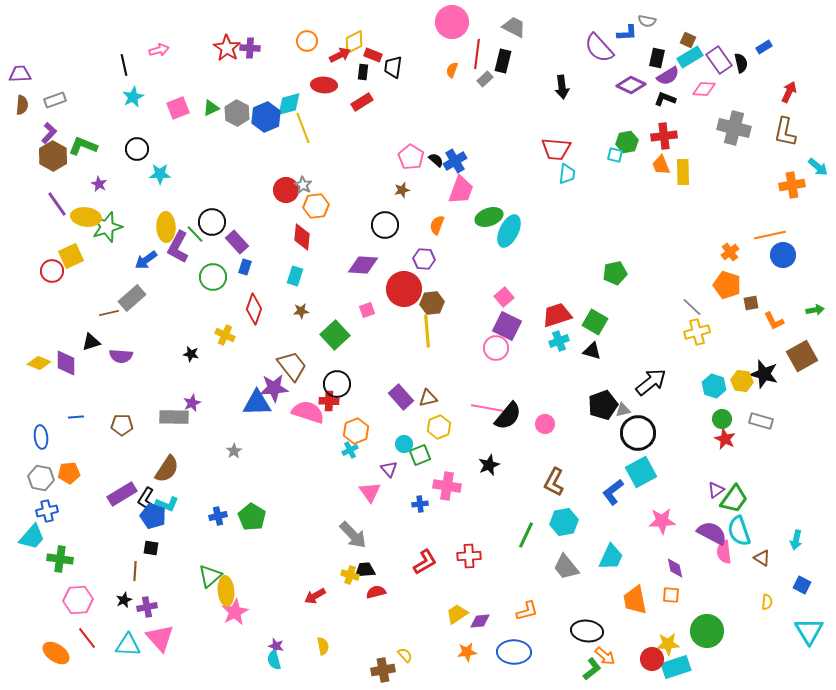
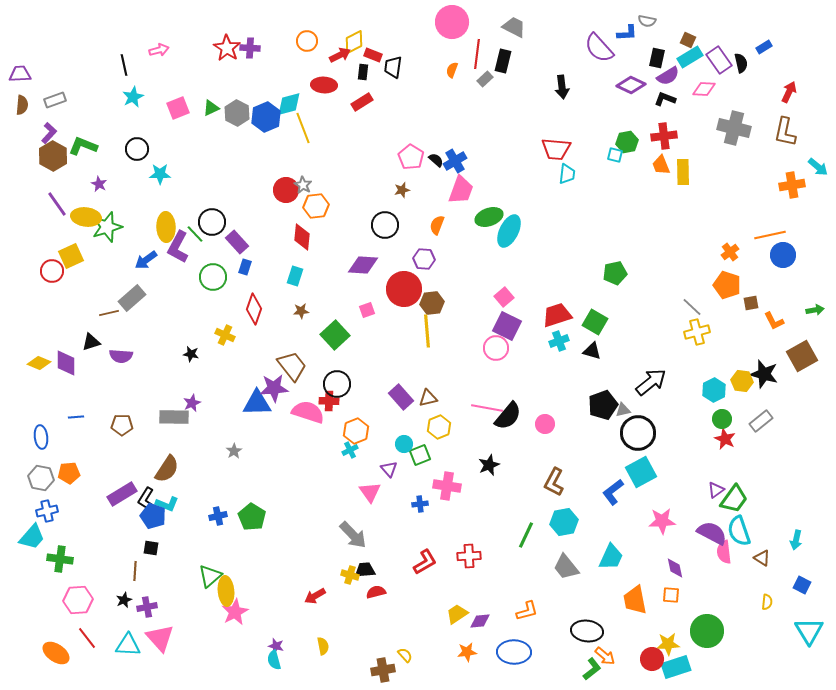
cyan hexagon at (714, 386): moved 4 px down; rotated 15 degrees clockwise
gray rectangle at (761, 421): rotated 55 degrees counterclockwise
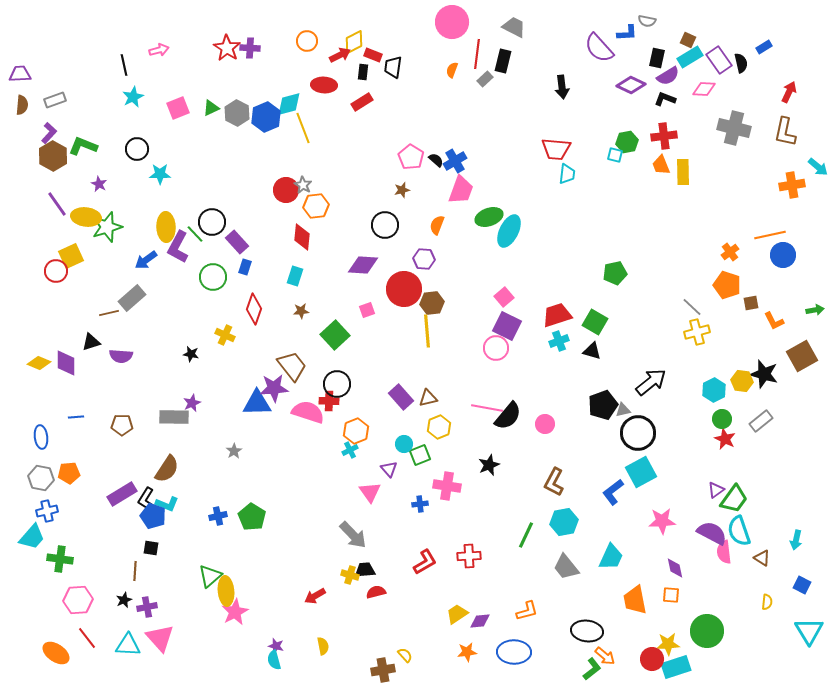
red circle at (52, 271): moved 4 px right
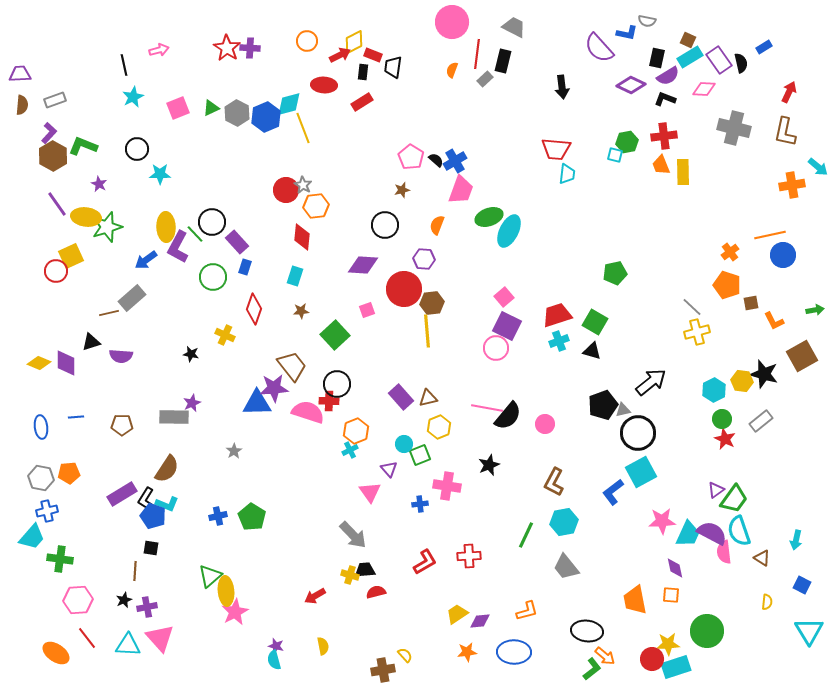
blue L-shape at (627, 33): rotated 15 degrees clockwise
blue ellipse at (41, 437): moved 10 px up
cyan trapezoid at (611, 557): moved 77 px right, 23 px up
